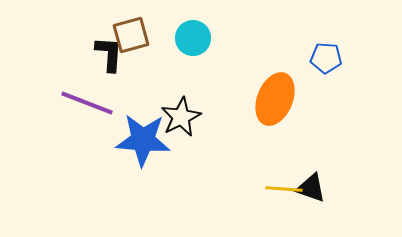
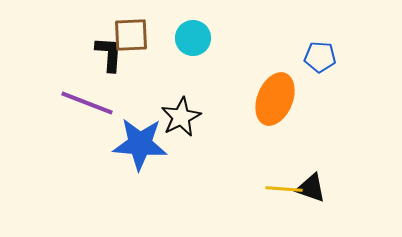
brown square: rotated 12 degrees clockwise
blue pentagon: moved 6 px left, 1 px up
blue star: moved 3 px left, 4 px down
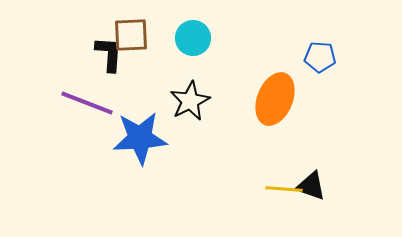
black star: moved 9 px right, 16 px up
blue star: moved 6 px up; rotated 8 degrees counterclockwise
black triangle: moved 2 px up
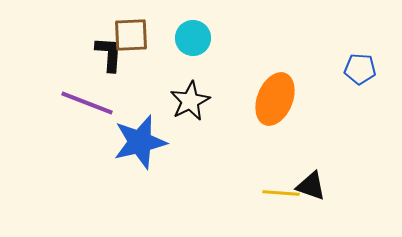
blue pentagon: moved 40 px right, 12 px down
blue star: moved 4 px down; rotated 10 degrees counterclockwise
yellow line: moved 3 px left, 4 px down
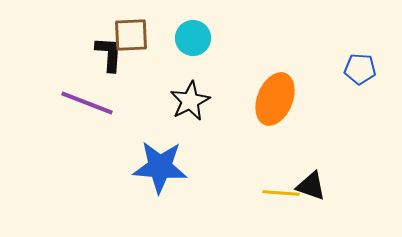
blue star: moved 20 px right, 25 px down; rotated 18 degrees clockwise
